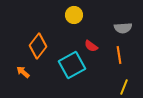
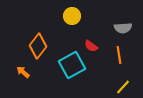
yellow circle: moved 2 px left, 1 px down
yellow line: moved 1 px left; rotated 21 degrees clockwise
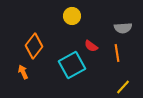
orange diamond: moved 4 px left
orange line: moved 2 px left, 2 px up
orange arrow: rotated 24 degrees clockwise
